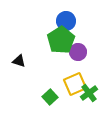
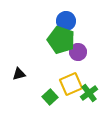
green pentagon: rotated 20 degrees counterclockwise
black triangle: moved 13 px down; rotated 32 degrees counterclockwise
yellow square: moved 4 px left
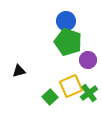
green pentagon: moved 7 px right, 2 px down
purple circle: moved 10 px right, 8 px down
black triangle: moved 3 px up
yellow square: moved 2 px down
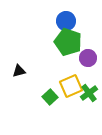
purple circle: moved 2 px up
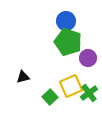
black triangle: moved 4 px right, 6 px down
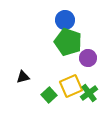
blue circle: moved 1 px left, 1 px up
green square: moved 1 px left, 2 px up
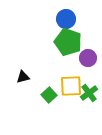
blue circle: moved 1 px right, 1 px up
yellow square: rotated 20 degrees clockwise
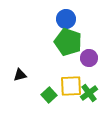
purple circle: moved 1 px right
black triangle: moved 3 px left, 2 px up
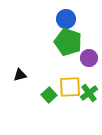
yellow square: moved 1 px left, 1 px down
